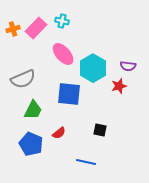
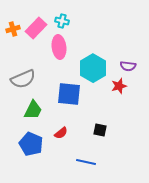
pink ellipse: moved 4 px left, 7 px up; rotated 35 degrees clockwise
red semicircle: moved 2 px right
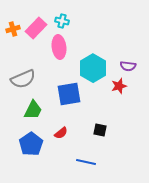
blue square: rotated 15 degrees counterclockwise
blue pentagon: rotated 15 degrees clockwise
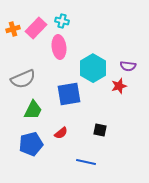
blue pentagon: rotated 20 degrees clockwise
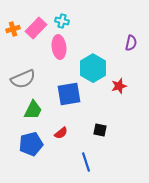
purple semicircle: moved 3 px right, 23 px up; rotated 84 degrees counterclockwise
blue line: rotated 60 degrees clockwise
